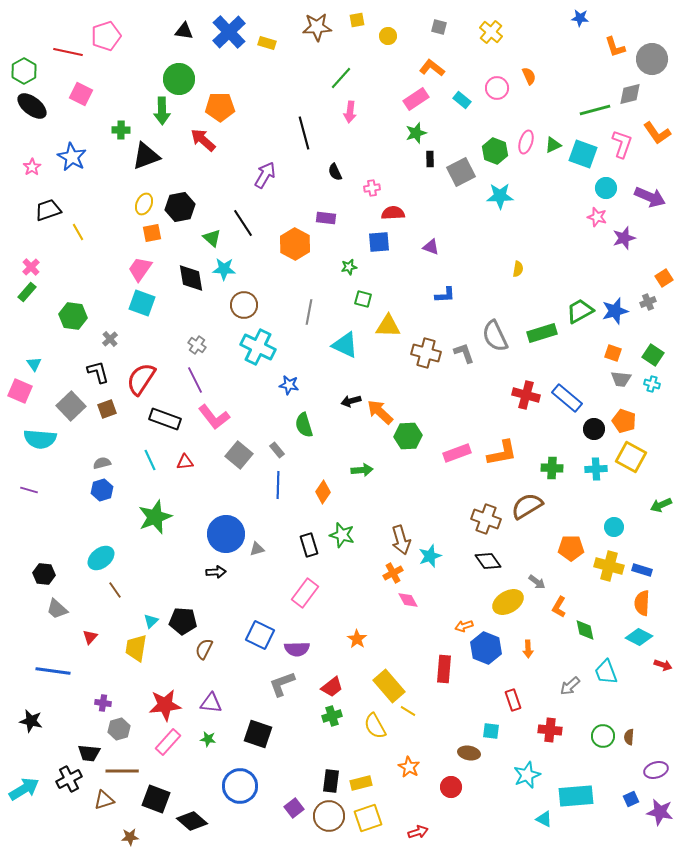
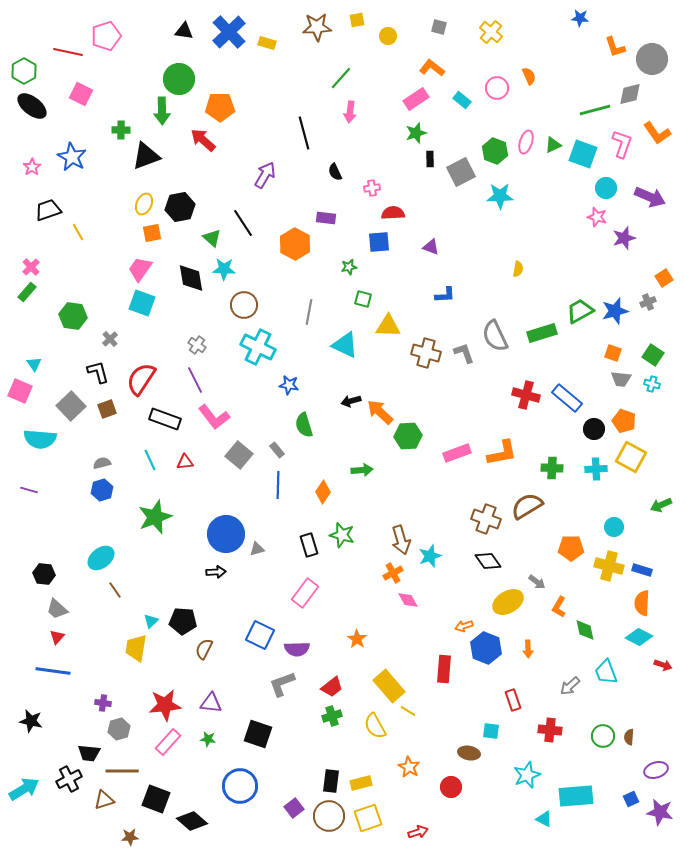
red triangle at (90, 637): moved 33 px left
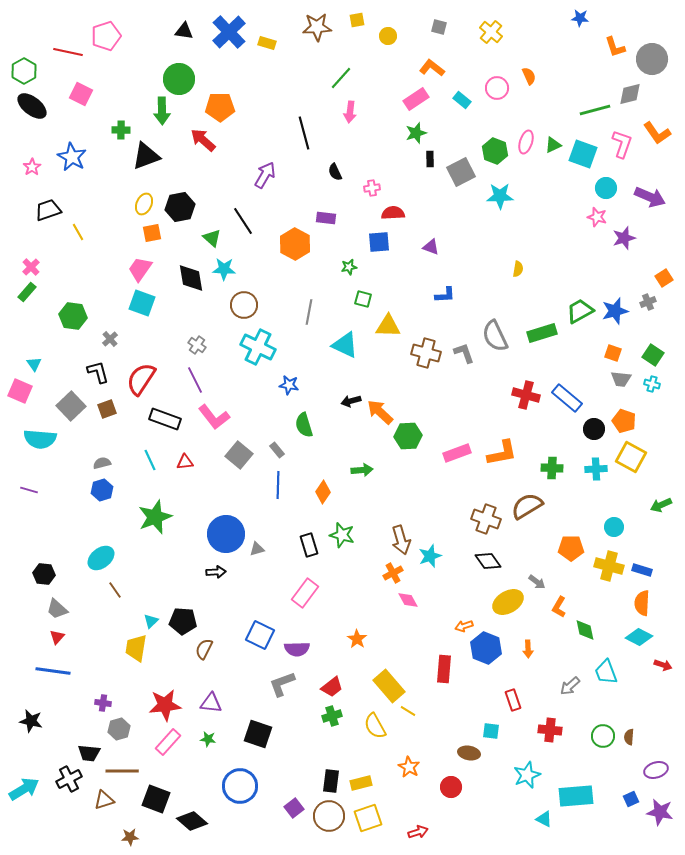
black line at (243, 223): moved 2 px up
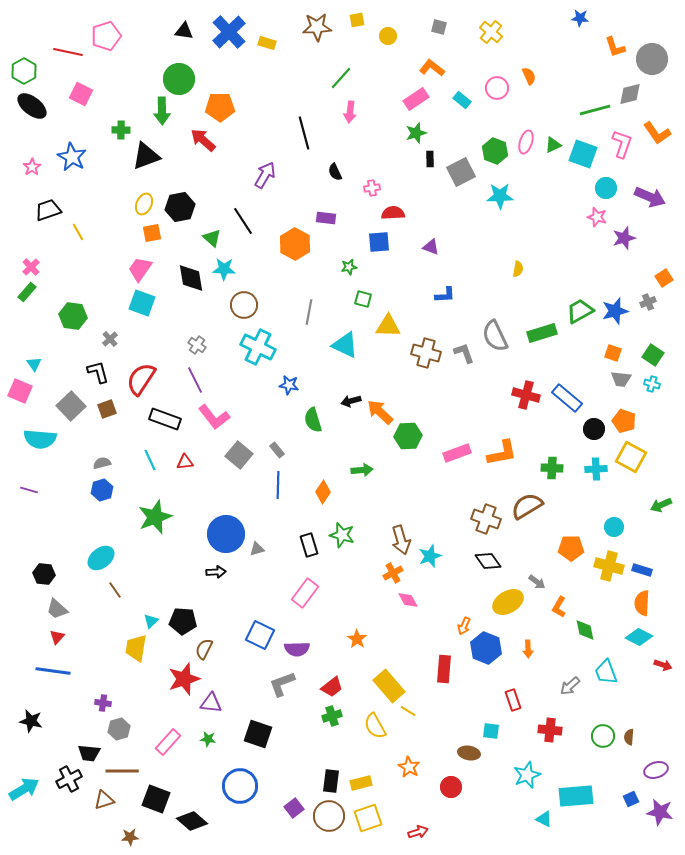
green semicircle at (304, 425): moved 9 px right, 5 px up
orange arrow at (464, 626): rotated 48 degrees counterclockwise
red star at (165, 705): moved 19 px right, 26 px up; rotated 12 degrees counterclockwise
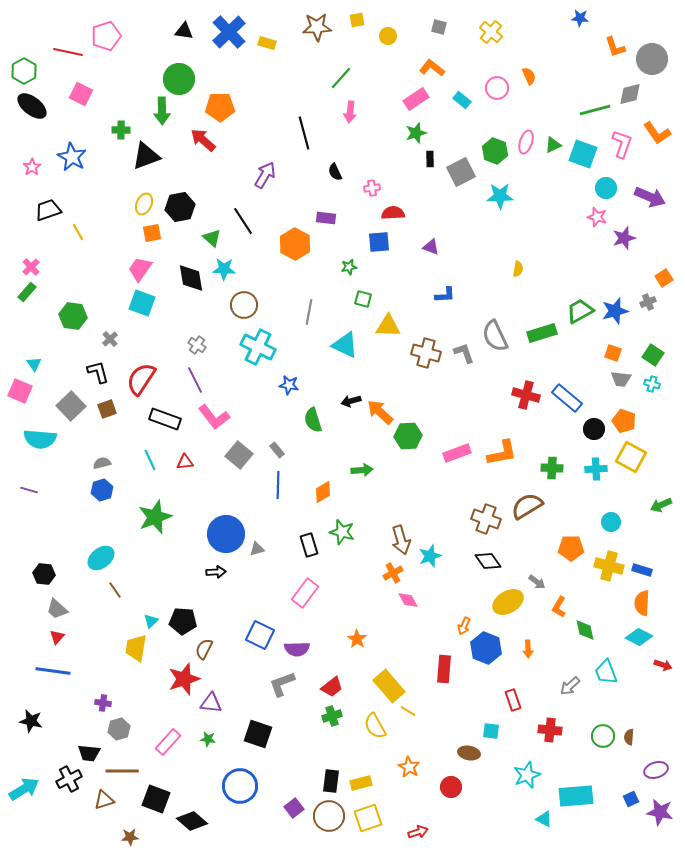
orange diamond at (323, 492): rotated 25 degrees clockwise
cyan circle at (614, 527): moved 3 px left, 5 px up
green star at (342, 535): moved 3 px up
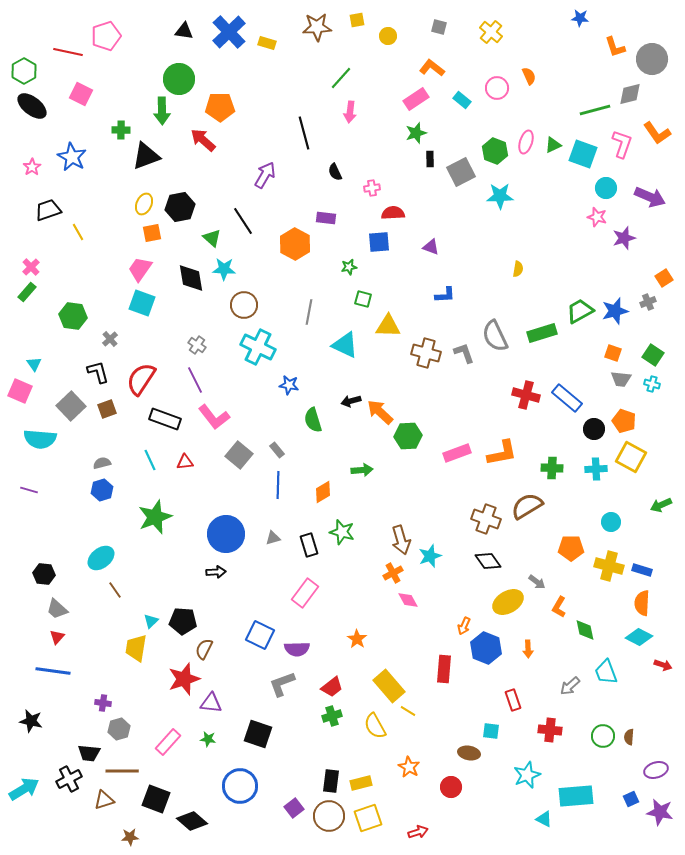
gray triangle at (257, 549): moved 16 px right, 11 px up
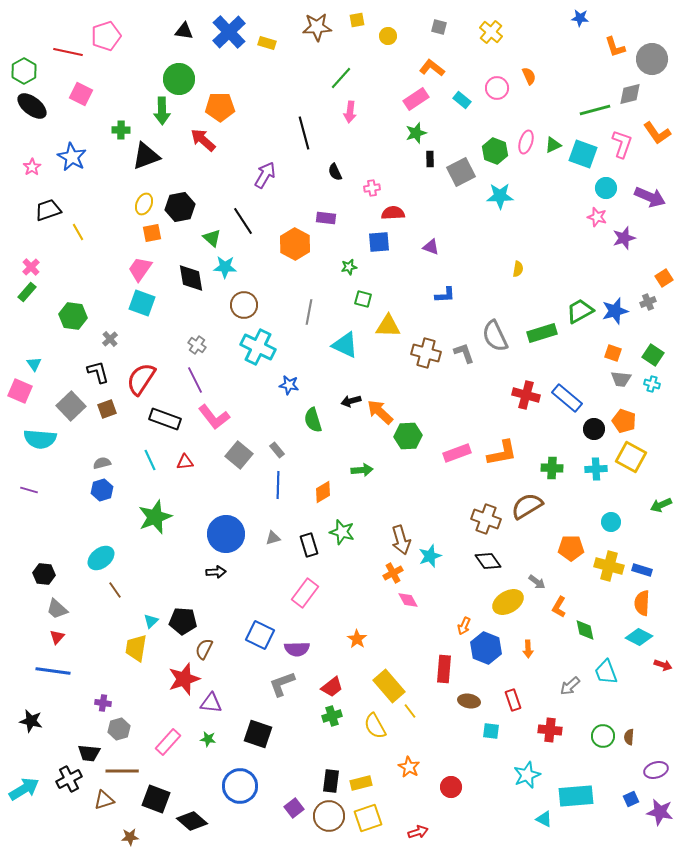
cyan star at (224, 269): moved 1 px right, 2 px up
yellow line at (408, 711): moved 2 px right; rotated 21 degrees clockwise
brown ellipse at (469, 753): moved 52 px up
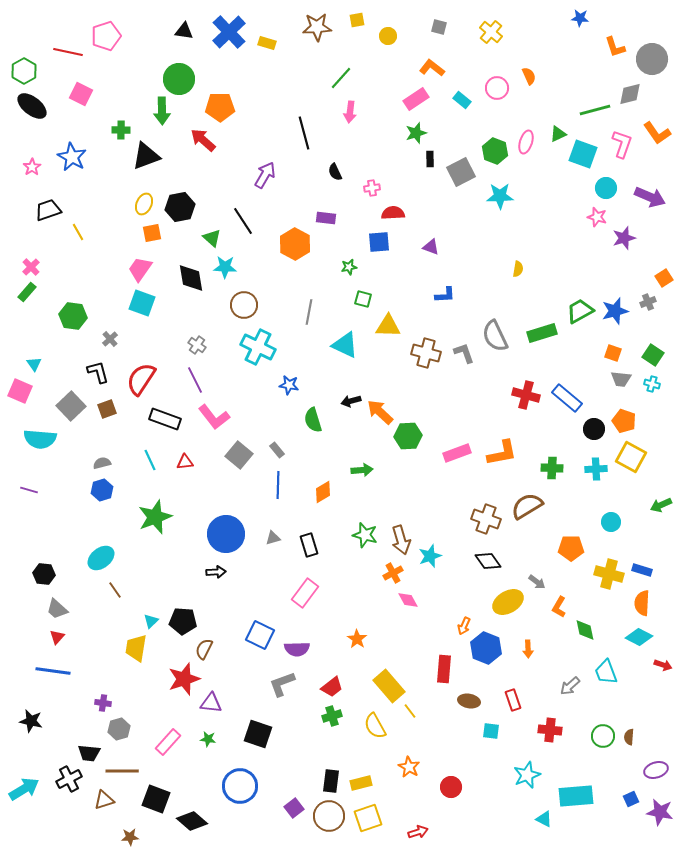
green triangle at (553, 145): moved 5 px right, 11 px up
green star at (342, 532): moved 23 px right, 3 px down
yellow cross at (609, 566): moved 8 px down
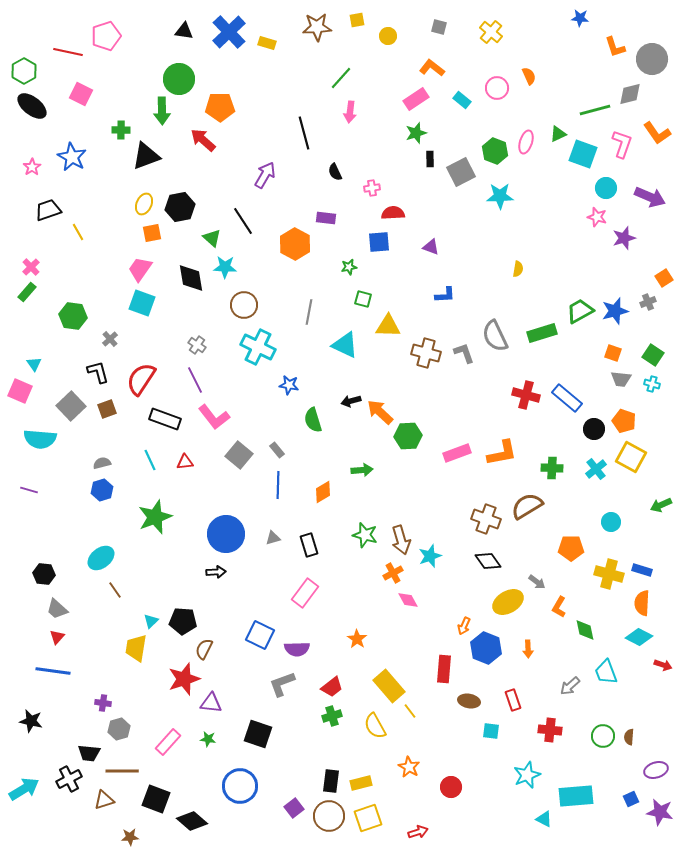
cyan cross at (596, 469): rotated 35 degrees counterclockwise
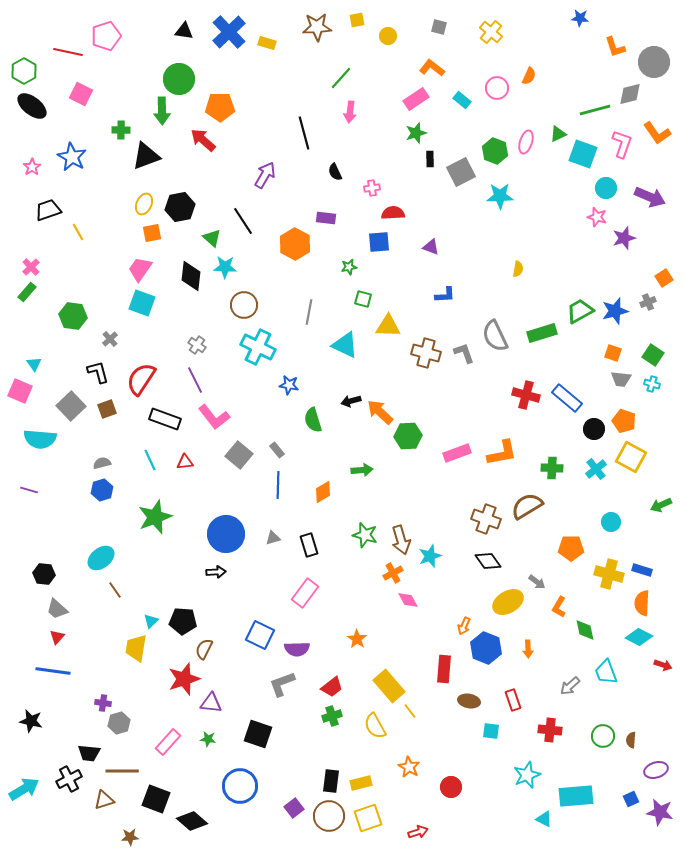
gray circle at (652, 59): moved 2 px right, 3 px down
orange semicircle at (529, 76): rotated 48 degrees clockwise
black diamond at (191, 278): moved 2 px up; rotated 16 degrees clockwise
gray hexagon at (119, 729): moved 6 px up
brown semicircle at (629, 737): moved 2 px right, 3 px down
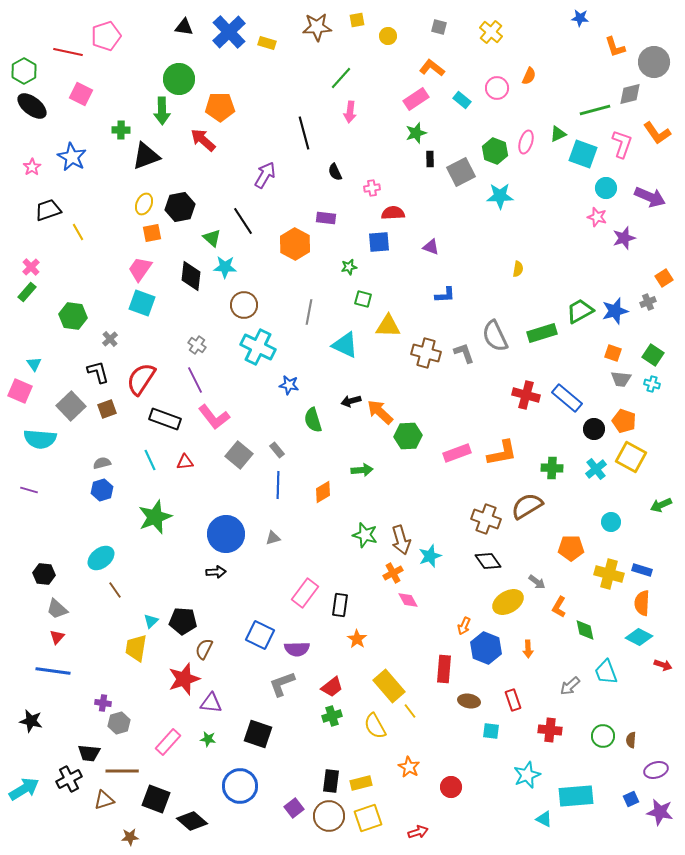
black triangle at (184, 31): moved 4 px up
black rectangle at (309, 545): moved 31 px right, 60 px down; rotated 25 degrees clockwise
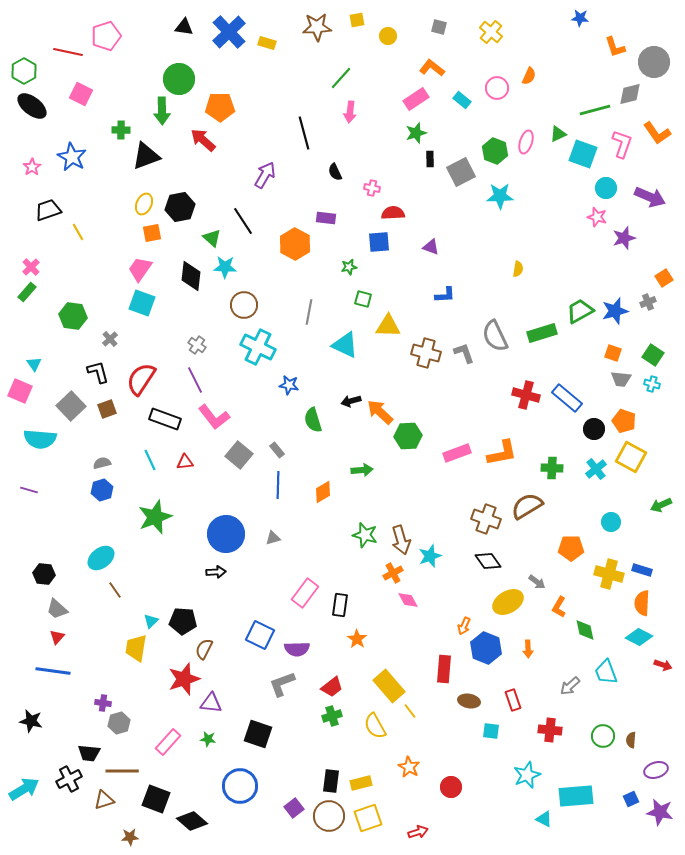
pink cross at (372, 188): rotated 21 degrees clockwise
